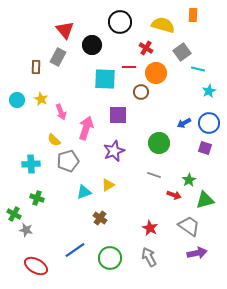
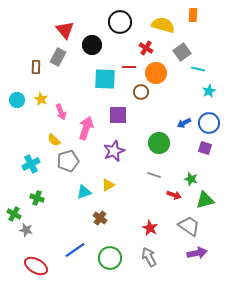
cyan cross at (31, 164): rotated 24 degrees counterclockwise
green star at (189, 180): moved 2 px right, 1 px up; rotated 24 degrees counterclockwise
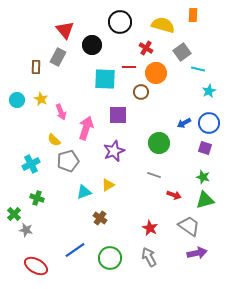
green star at (191, 179): moved 12 px right, 2 px up
green cross at (14, 214): rotated 16 degrees clockwise
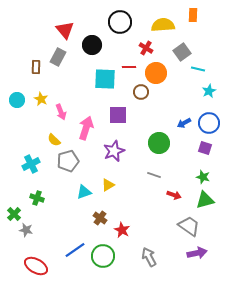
yellow semicircle at (163, 25): rotated 20 degrees counterclockwise
red star at (150, 228): moved 28 px left, 2 px down
green circle at (110, 258): moved 7 px left, 2 px up
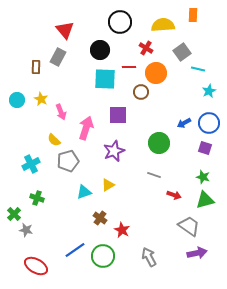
black circle at (92, 45): moved 8 px right, 5 px down
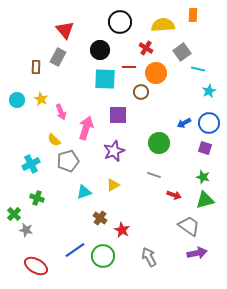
yellow triangle at (108, 185): moved 5 px right
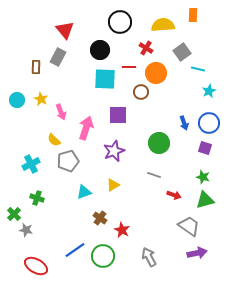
blue arrow at (184, 123): rotated 80 degrees counterclockwise
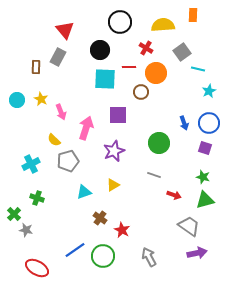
red ellipse at (36, 266): moved 1 px right, 2 px down
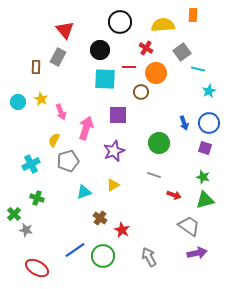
cyan circle at (17, 100): moved 1 px right, 2 px down
yellow semicircle at (54, 140): rotated 72 degrees clockwise
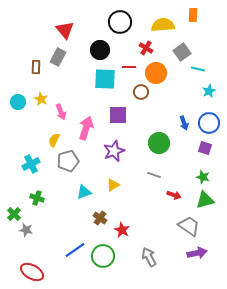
red ellipse at (37, 268): moved 5 px left, 4 px down
